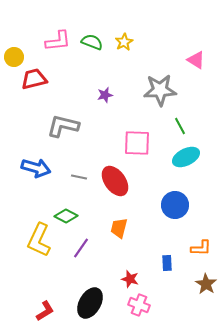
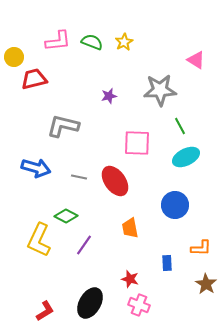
purple star: moved 4 px right, 1 px down
orange trapezoid: moved 11 px right; rotated 25 degrees counterclockwise
purple line: moved 3 px right, 3 px up
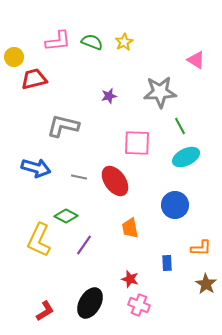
gray star: moved 2 px down
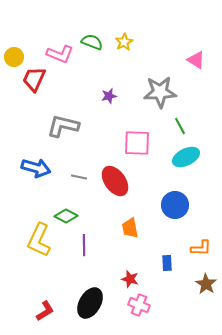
pink L-shape: moved 2 px right, 13 px down; rotated 28 degrees clockwise
red trapezoid: rotated 52 degrees counterclockwise
purple line: rotated 35 degrees counterclockwise
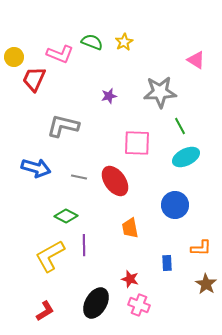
yellow L-shape: moved 11 px right, 16 px down; rotated 36 degrees clockwise
black ellipse: moved 6 px right
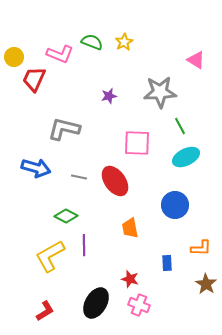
gray L-shape: moved 1 px right, 3 px down
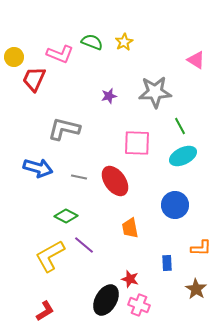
gray star: moved 5 px left
cyan ellipse: moved 3 px left, 1 px up
blue arrow: moved 2 px right
purple line: rotated 50 degrees counterclockwise
brown star: moved 10 px left, 5 px down
black ellipse: moved 10 px right, 3 px up
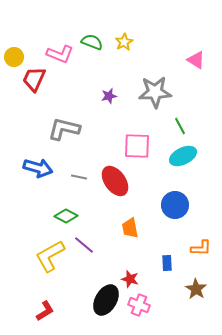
pink square: moved 3 px down
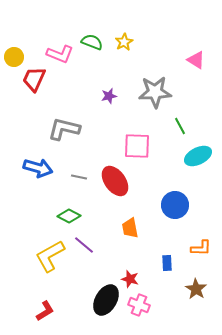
cyan ellipse: moved 15 px right
green diamond: moved 3 px right
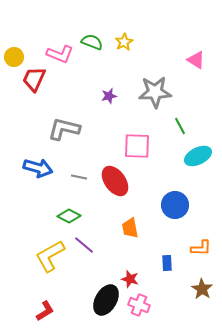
brown star: moved 6 px right
